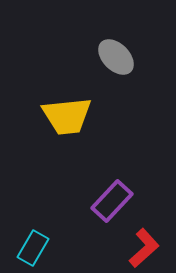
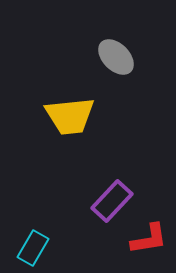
yellow trapezoid: moved 3 px right
red L-shape: moved 5 px right, 9 px up; rotated 33 degrees clockwise
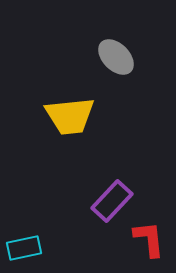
red L-shape: rotated 87 degrees counterclockwise
cyan rectangle: moved 9 px left; rotated 48 degrees clockwise
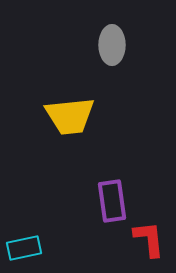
gray ellipse: moved 4 px left, 12 px up; rotated 45 degrees clockwise
purple rectangle: rotated 51 degrees counterclockwise
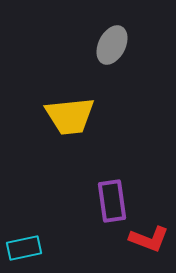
gray ellipse: rotated 27 degrees clockwise
red L-shape: rotated 117 degrees clockwise
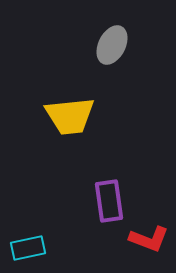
purple rectangle: moved 3 px left
cyan rectangle: moved 4 px right
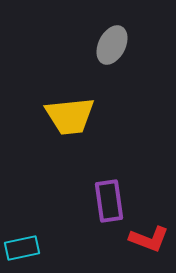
cyan rectangle: moved 6 px left
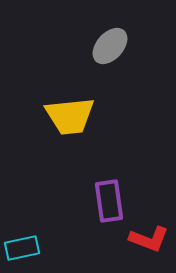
gray ellipse: moved 2 px left, 1 px down; rotated 15 degrees clockwise
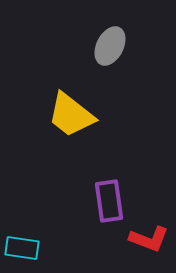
gray ellipse: rotated 15 degrees counterclockwise
yellow trapezoid: moved 1 px right, 1 px up; rotated 44 degrees clockwise
cyan rectangle: rotated 20 degrees clockwise
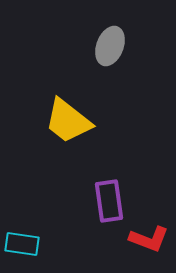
gray ellipse: rotated 6 degrees counterclockwise
yellow trapezoid: moved 3 px left, 6 px down
cyan rectangle: moved 4 px up
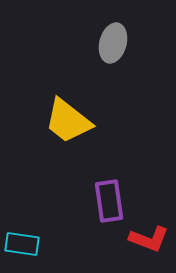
gray ellipse: moved 3 px right, 3 px up; rotated 6 degrees counterclockwise
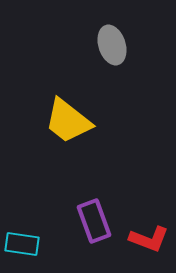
gray ellipse: moved 1 px left, 2 px down; rotated 33 degrees counterclockwise
purple rectangle: moved 15 px left, 20 px down; rotated 12 degrees counterclockwise
